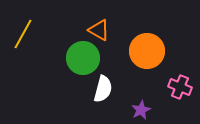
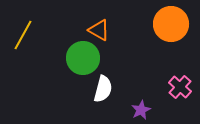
yellow line: moved 1 px down
orange circle: moved 24 px right, 27 px up
pink cross: rotated 20 degrees clockwise
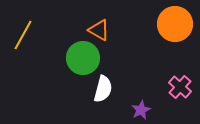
orange circle: moved 4 px right
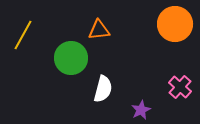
orange triangle: rotated 35 degrees counterclockwise
green circle: moved 12 px left
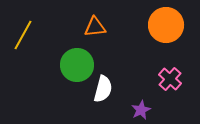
orange circle: moved 9 px left, 1 px down
orange triangle: moved 4 px left, 3 px up
green circle: moved 6 px right, 7 px down
pink cross: moved 10 px left, 8 px up
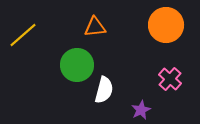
yellow line: rotated 20 degrees clockwise
white semicircle: moved 1 px right, 1 px down
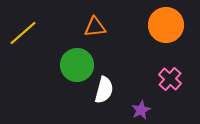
yellow line: moved 2 px up
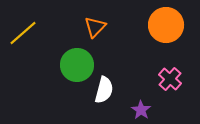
orange triangle: rotated 40 degrees counterclockwise
purple star: rotated 12 degrees counterclockwise
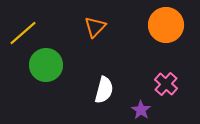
green circle: moved 31 px left
pink cross: moved 4 px left, 5 px down
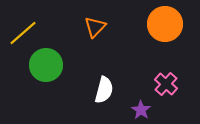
orange circle: moved 1 px left, 1 px up
